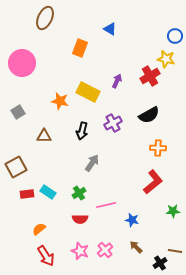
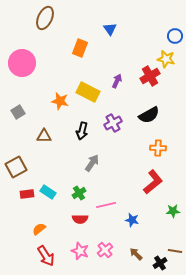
blue triangle: rotated 24 degrees clockwise
brown arrow: moved 7 px down
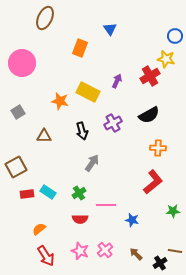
black arrow: rotated 30 degrees counterclockwise
pink line: rotated 12 degrees clockwise
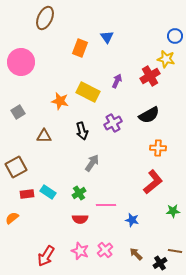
blue triangle: moved 3 px left, 8 px down
pink circle: moved 1 px left, 1 px up
orange semicircle: moved 27 px left, 11 px up
red arrow: rotated 65 degrees clockwise
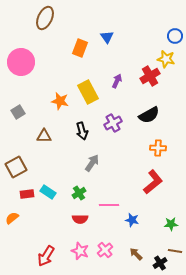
yellow rectangle: rotated 35 degrees clockwise
pink line: moved 3 px right
green star: moved 2 px left, 13 px down
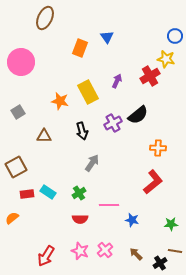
black semicircle: moved 11 px left; rotated 10 degrees counterclockwise
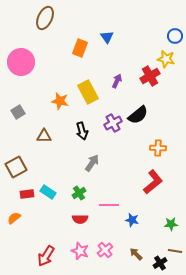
orange semicircle: moved 2 px right
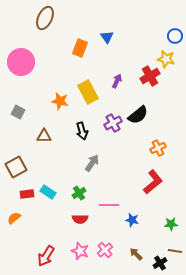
gray square: rotated 32 degrees counterclockwise
orange cross: rotated 28 degrees counterclockwise
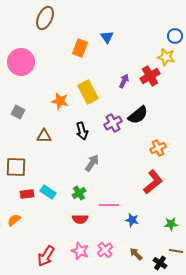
yellow star: moved 2 px up
purple arrow: moved 7 px right
brown square: rotated 30 degrees clockwise
orange semicircle: moved 2 px down
brown line: moved 1 px right
black cross: rotated 24 degrees counterclockwise
